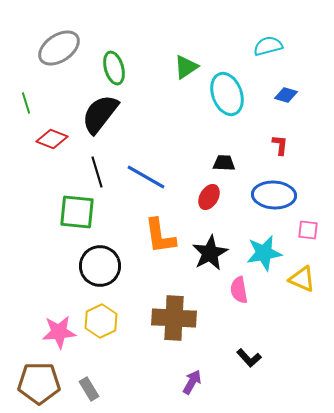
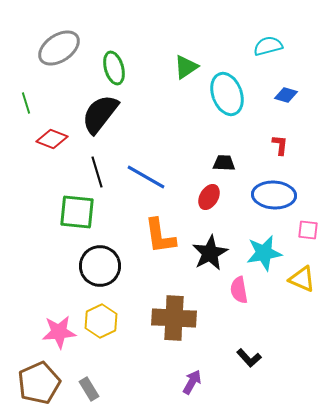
brown pentagon: rotated 24 degrees counterclockwise
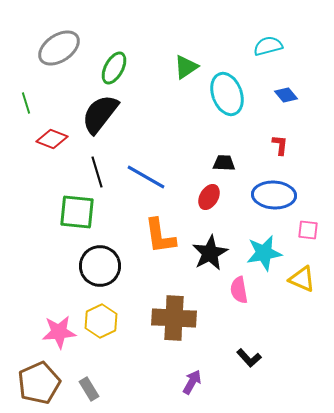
green ellipse: rotated 44 degrees clockwise
blue diamond: rotated 35 degrees clockwise
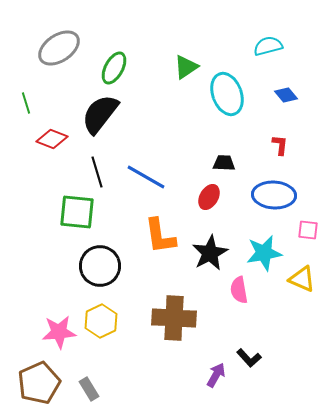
purple arrow: moved 24 px right, 7 px up
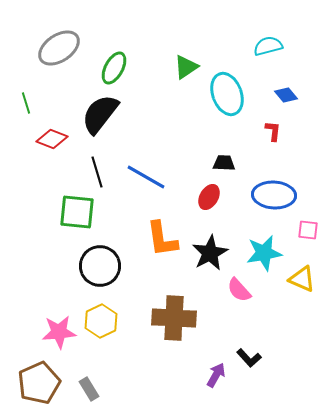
red L-shape: moved 7 px left, 14 px up
orange L-shape: moved 2 px right, 3 px down
pink semicircle: rotated 32 degrees counterclockwise
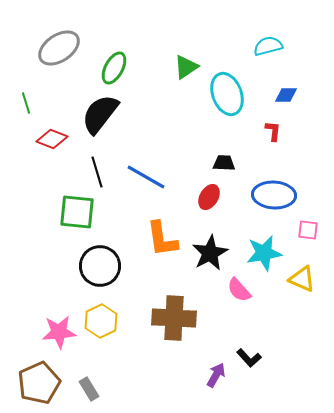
blue diamond: rotated 50 degrees counterclockwise
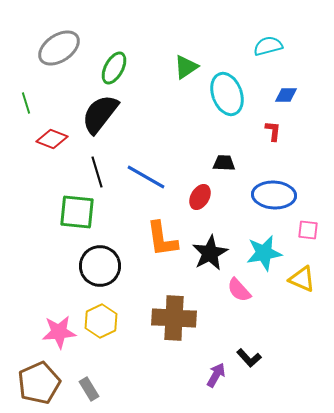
red ellipse: moved 9 px left
